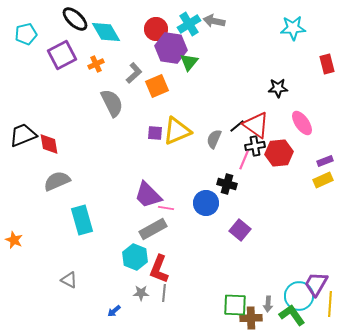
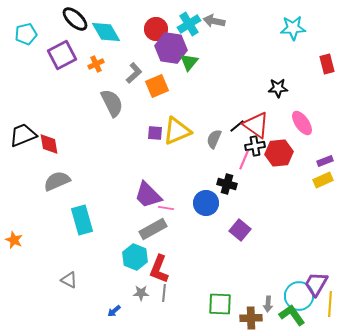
green square at (235, 305): moved 15 px left, 1 px up
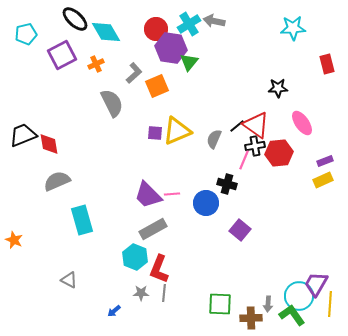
pink line at (166, 208): moved 6 px right, 14 px up; rotated 14 degrees counterclockwise
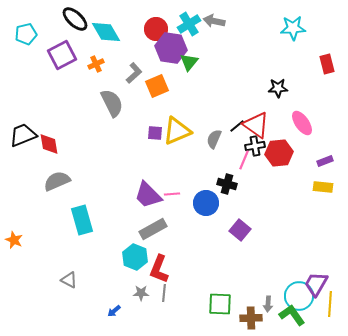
yellow rectangle at (323, 180): moved 7 px down; rotated 30 degrees clockwise
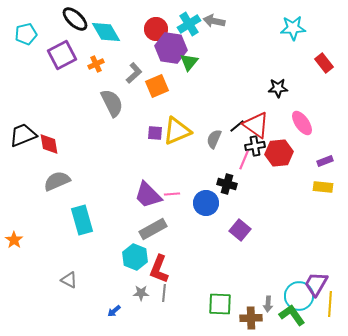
red rectangle at (327, 64): moved 3 px left, 1 px up; rotated 24 degrees counterclockwise
orange star at (14, 240): rotated 12 degrees clockwise
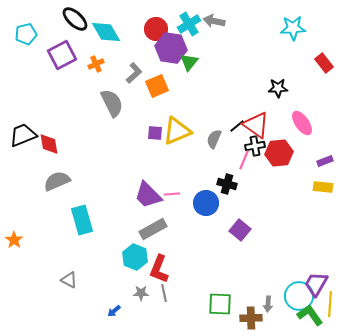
gray line at (164, 293): rotated 18 degrees counterclockwise
green L-shape at (292, 315): moved 18 px right
